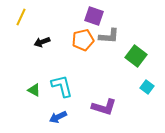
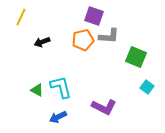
green square: moved 1 px down; rotated 15 degrees counterclockwise
cyan L-shape: moved 1 px left, 1 px down
green triangle: moved 3 px right
purple L-shape: rotated 10 degrees clockwise
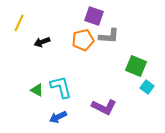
yellow line: moved 2 px left, 6 px down
green square: moved 9 px down
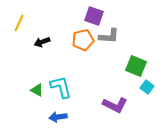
purple L-shape: moved 11 px right, 2 px up
blue arrow: rotated 18 degrees clockwise
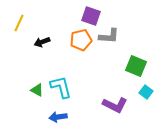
purple square: moved 3 px left
orange pentagon: moved 2 px left
cyan square: moved 1 px left, 5 px down
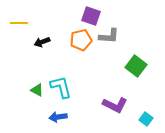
yellow line: rotated 66 degrees clockwise
green square: rotated 15 degrees clockwise
cyan square: moved 27 px down
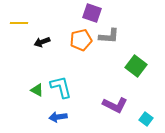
purple square: moved 1 px right, 3 px up
